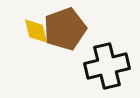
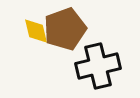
black cross: moved 9 px left
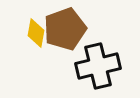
yellow diamond: moved 2 px down; rotated 24 degrees clockwise
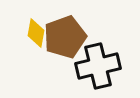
brown pentagon: moved 8 px down
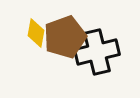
black cross: moved 1 px left, 14 px up
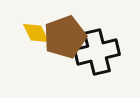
yellow diamond: rotated 36 degrees counterclockwise
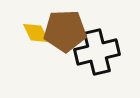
brown pentagon: moved 6 px up; rotated 18 degrees clockwise
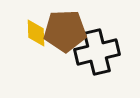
yellow diamond: rotated 24 degrees clockwise
